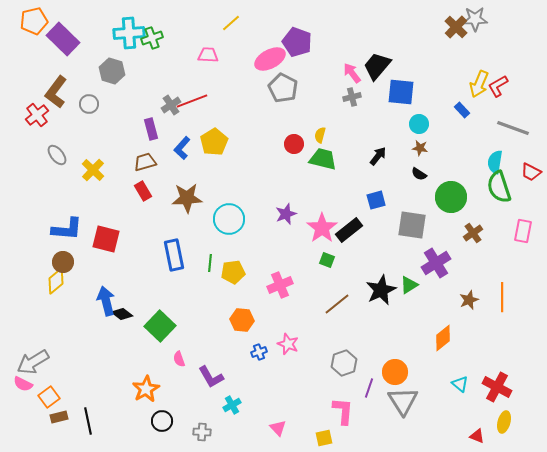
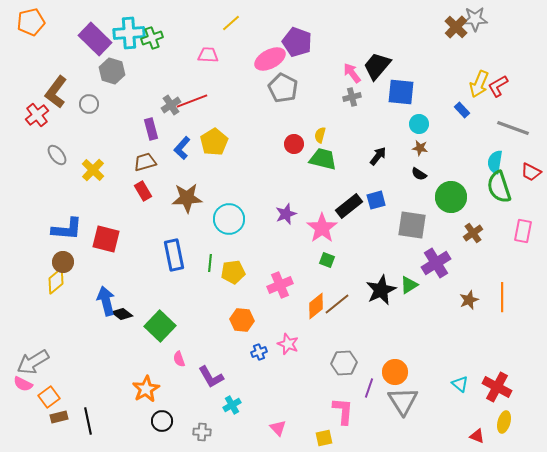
orange pentagon at (34, 21): moved 3 px left, 1 px down
purple rectangle at (63, 39): moved 32 px right
black rectangle at (349, 230): moved 24 px up
orange diamond at (443, 338): moved 127 px left, 32 px up
gray hexagon at (344, 363): rotated 15 degrees clockwise
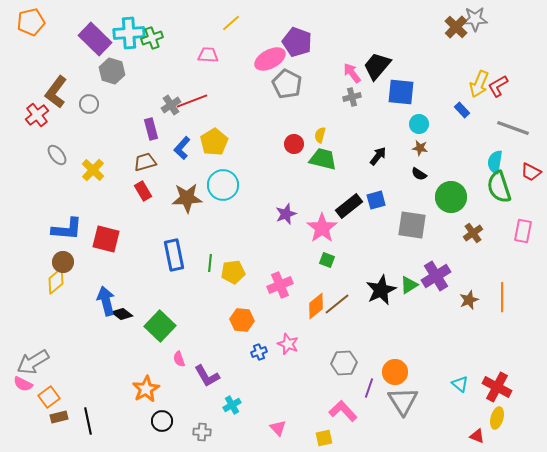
gray pentagon at (283, 88): moved 4 px right, 4 px up
cyan circle at (229, 219): moved 6 px left, 34 px up
purple cross at (436, 263): moved 13 px down
purple L-shape at (211, 377): moved 4 px left, 1 px up
pink L-shape at (343, 411): rotated 48 degrees counterclockwise
yellow ellipse at (504, 422): moved 7 px left, 4 px up
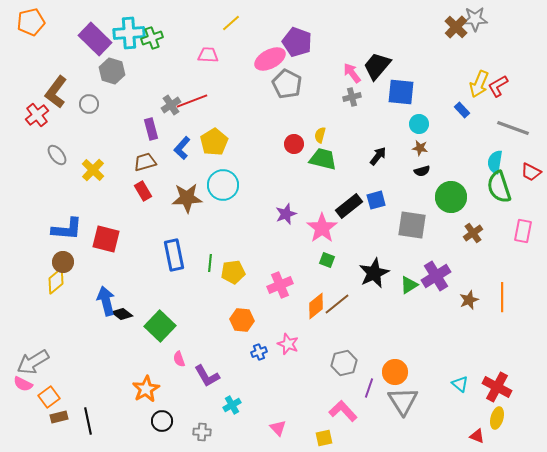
black semicircle at (419, 174): moved 3 px right, 3 px up; rotated 49 degrees counterclockwise
black star at (381, 290): moved 7 px left, 17 px up
gray hexagon at (344, 363): rotated 10 degrees counterclockwise
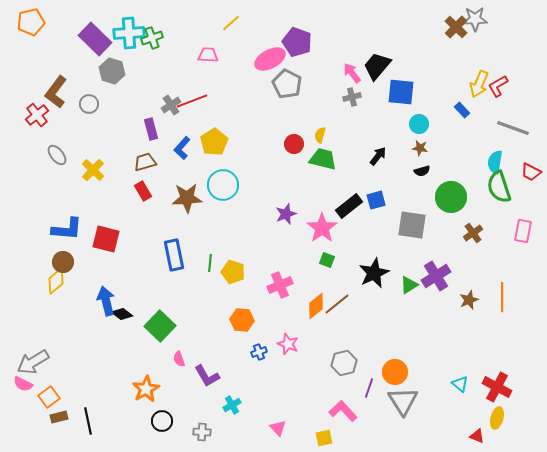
yellow pentagon at (233, 272): rotated 25 degrees clockwise
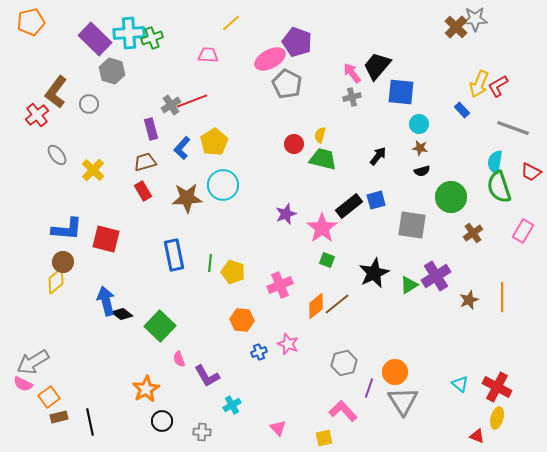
pink rectangle at (523, 231): rotated 20 degrees clockwise
black line at (88, 421): moved 2 px right, 1 px down
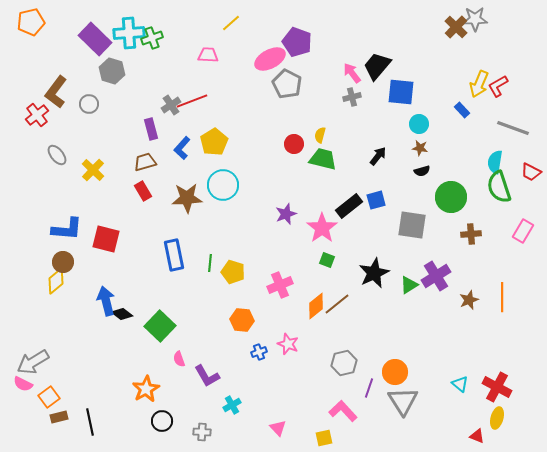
brown cross at (473, 233): moved 2 px left, 1 px down; rotated 30 degrees clockwise
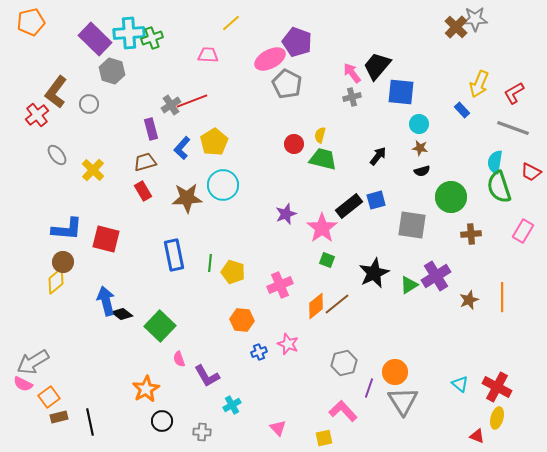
red L-shape at (498, 86): moved 16 px right, 7 px down
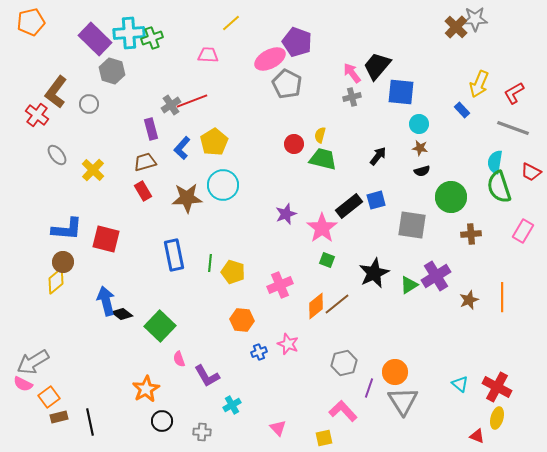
red cross at (37, 115): rotated 15 degrees counterclockwise
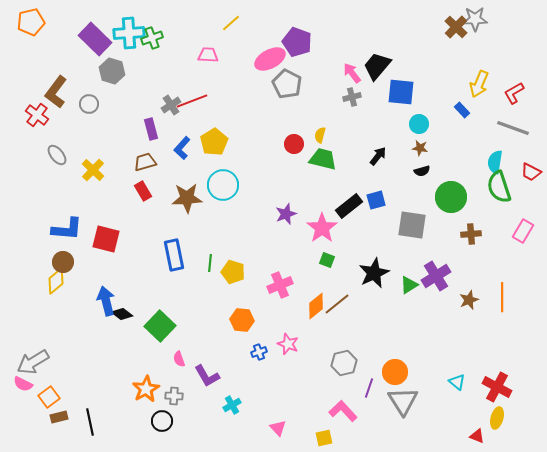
cyan triangle at (460, 384): moved 3 px left, 2 px up
gray cross at (202, 432): moved 28 px left, 36 px up
